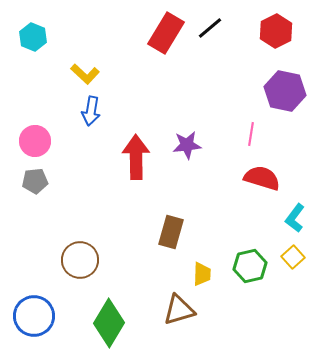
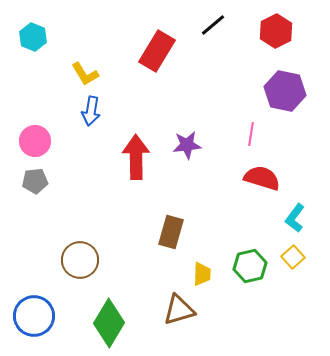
black line: moved 3 px right, 3 px up
red rectangle: moved 9 px left, 18 px down
yellow L-shape: rotated 16 degrees clockwise
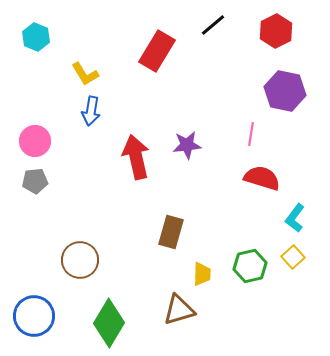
cyan hexagon: moved 3 px right
red arrow: rotated 12 degrees counterclockwise
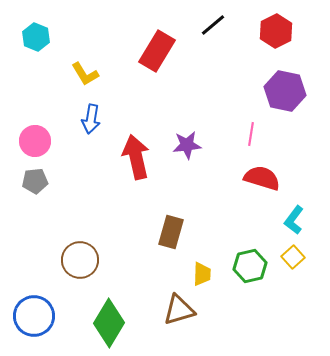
blue arrow: moved 8 px down
cyan L-shape: moved 1 px left, 2 px down
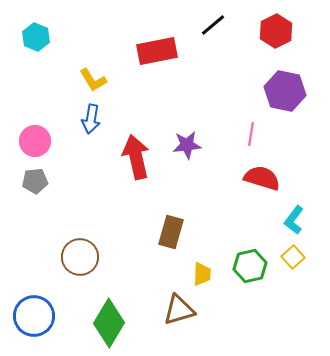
red rectangle: rotated 48 degrees clockwise
yellow L-shape: moved 8 px right, 6 px down
brown circle: moved 3 px up
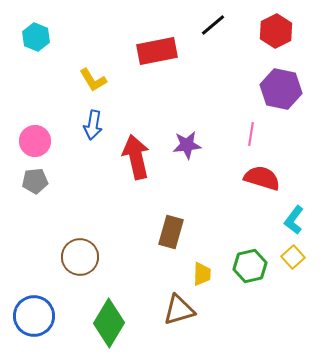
purple hexagon: moved 4 px left, 2 px up
blue arrow: moved 2 px right, 6 px down
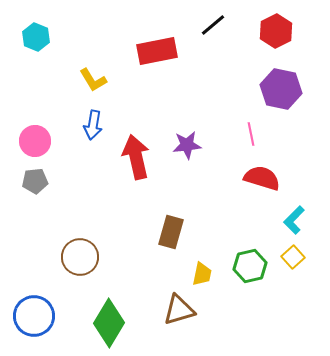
pink line: rotated 20 degrees counterclockwise
cyan L-shape: rotated 8 degrees clockwise
yellow trapezoid: rotated 10 degrees clockwise
